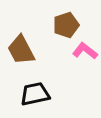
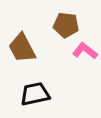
brown pentagon: rotated 25 degrees clockwise
brown trapezoid: moved 1 px right, 2 px up
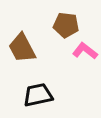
black trapezoid: moved 3 px right, 1 px down
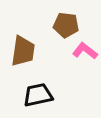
brown trapezoid: moved 1 px right, 3 px down; rotated 144 degrees counterclockwise
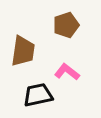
brown pentagon: rotated 25 degrees counterclockwise
pink L-shape: moved 18 px left, 21 px down
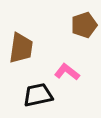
brown pentagon: moved 18 px right
brown trapezoid: moved 2 px left, 3 px up
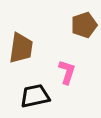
pink L-shape: rotated 70 degrees clockwise
black trapezoid: moved 3 px left, 1 px down
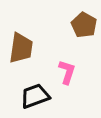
brown pentagon: rotated 25 degrees counterclockwise
black trapezoid: rotated 8 degrees counterclockwise
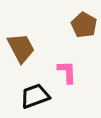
brown trapezoid: rotated 36 degrees counterclockwise
pink L-shape: rotated 20 degrees counterclockwise
